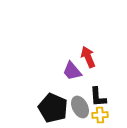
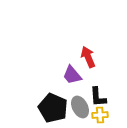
purple trapezoid: moved 4 px down
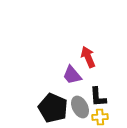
yellow cross: moved 2 px down
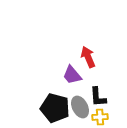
black pentagon: moved 2 px right; rotated 8 degrees counterclockwise
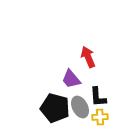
purple trapezoid: moved 1 px left, 4 px down
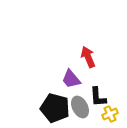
yellow cross: moved 10 px right, 3 px up; rotated 21 degrees counterclockwise
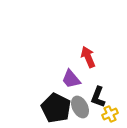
black L-shape: rotated 25 degrees clockwise
black pentagon: moved 1 px right; rotated 12 degrees clockwise
